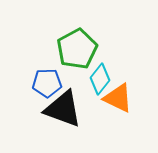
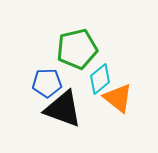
green pentagon: rotated 15 degrees clockwise
cyan diamond: rotated 12 degrees clockwise
orange triangle: rotated 12 degrees clockwise
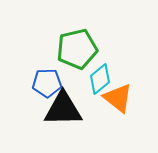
black triangle: rotated 21 degrees counterclockwise
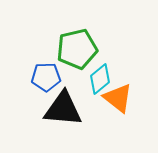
blue pentagon: moved 1 px left, 6 px up
black triangle: rotated 6 degrees clockwise
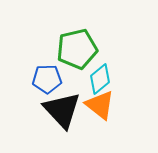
blue pentagon: moved 1 px right, 2 px down
orange triangle: moved 18 px left, 7 px down
black triangle: moved 1 px left, 1 px down; rotated 42 degrees clockwise
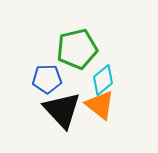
cyan diamond: moved 3 px right, 1 px down
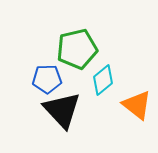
orange triangle: moved 37 px right
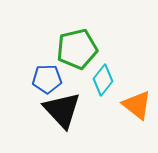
cyan diamond: rotated 12 degrees counterclockwise
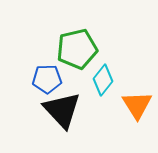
orange triangle: rotated 20 degrees clockwise
